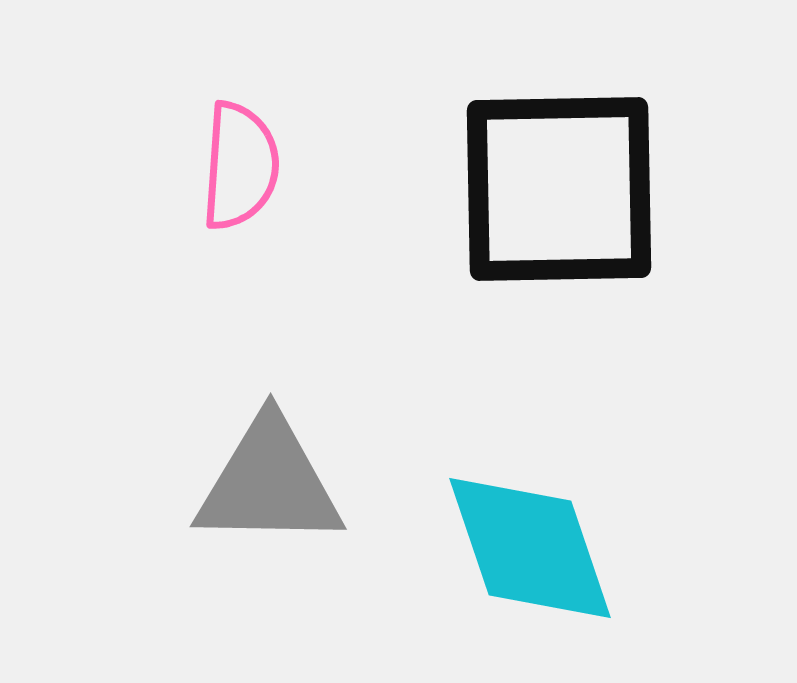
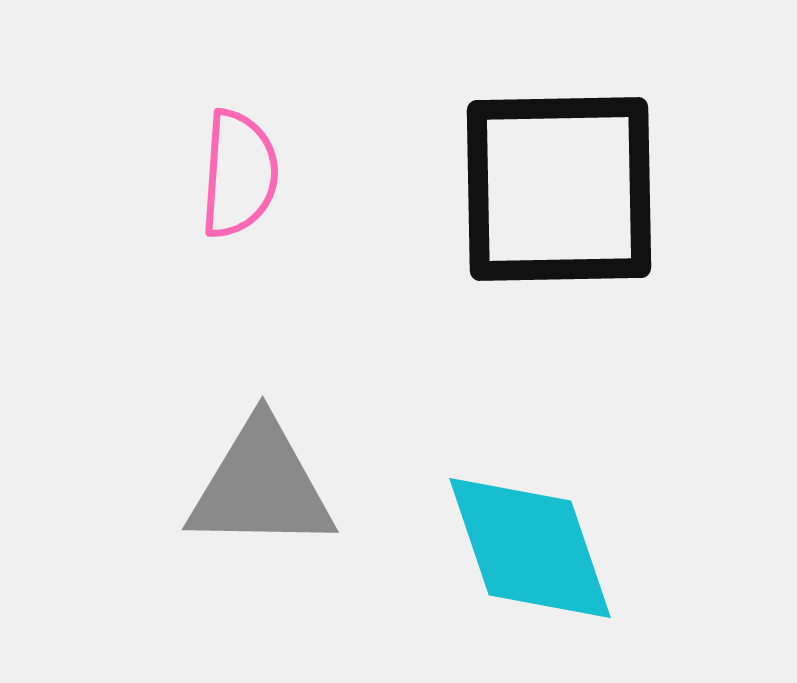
pink semicircle: moved 1 px left, 8 px down
gray triangle: moved 8 px left, 3 px down
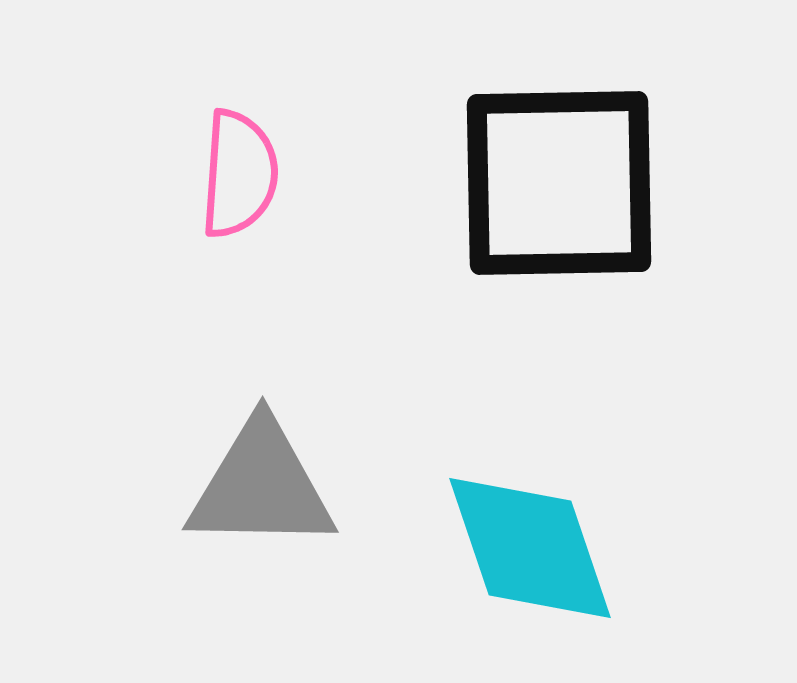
black square: moved 6 px up
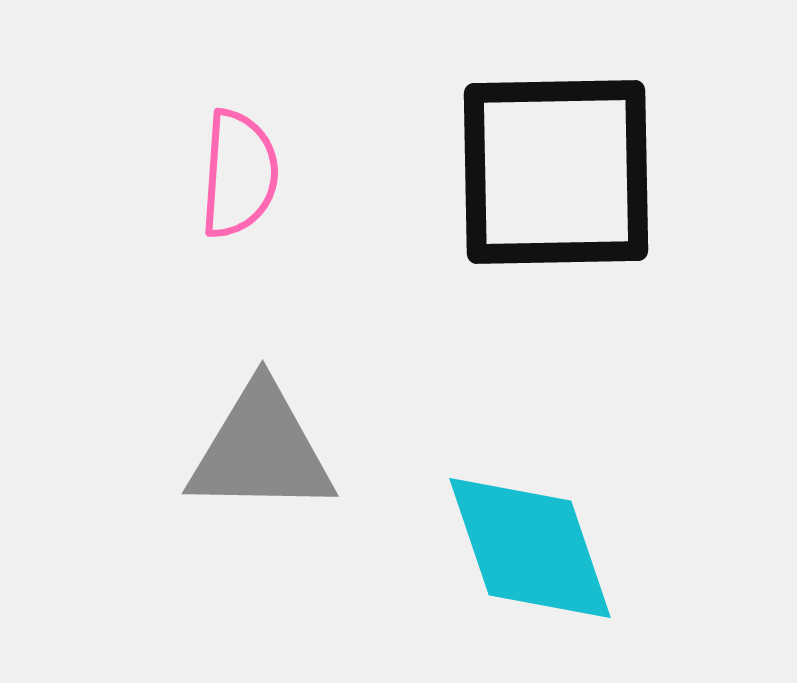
black square: moved 3 px left, 11 px up
gray triangle: moved 36 px up
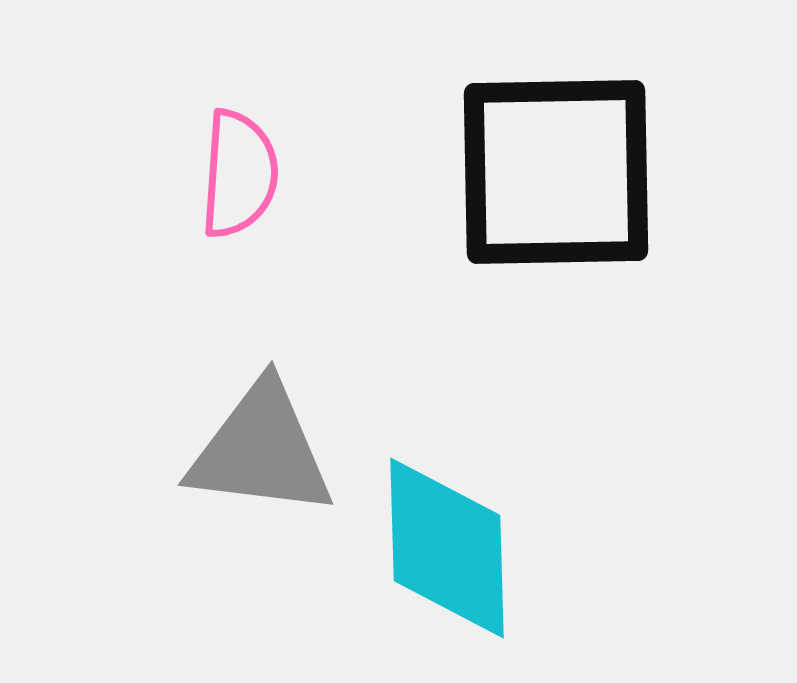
gray triangle: rotated 6 degrees clockwise
cyan diamond: moved 83 px left; rotated 17 degrees clockwise
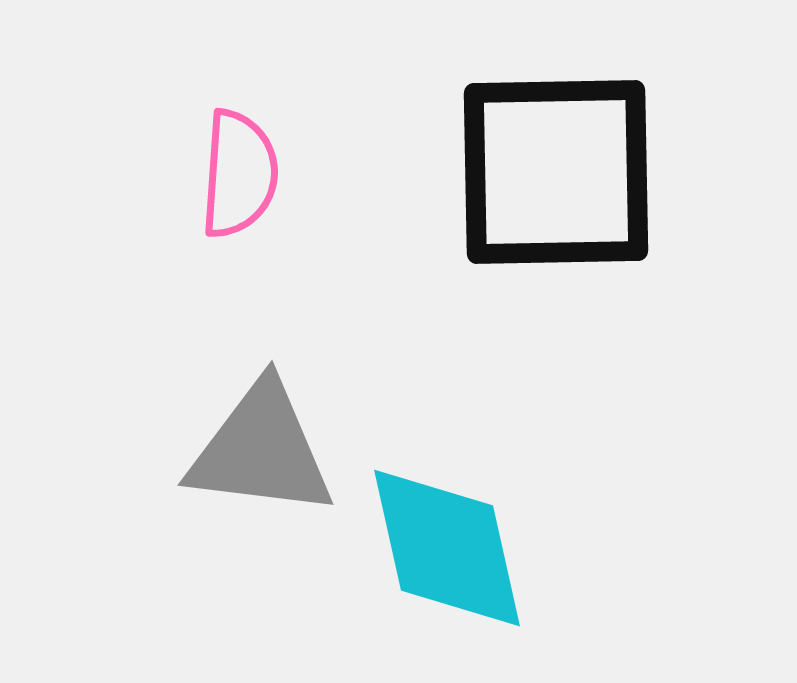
cyan diamond: rotated 11 degrees counterclockwise
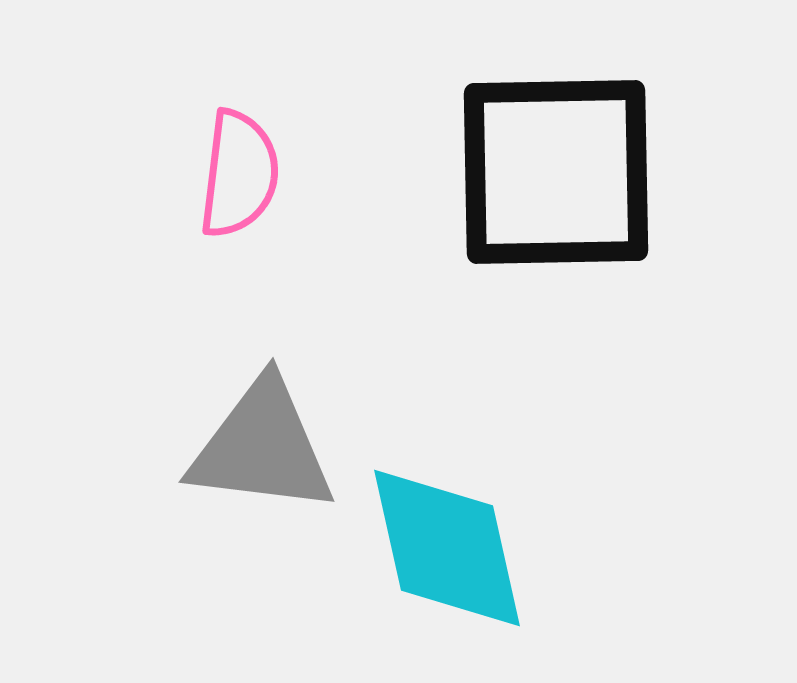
pink semicircle: rotated 3 degrees clockwise
gray triangle: moved 1 px right, 3 px up
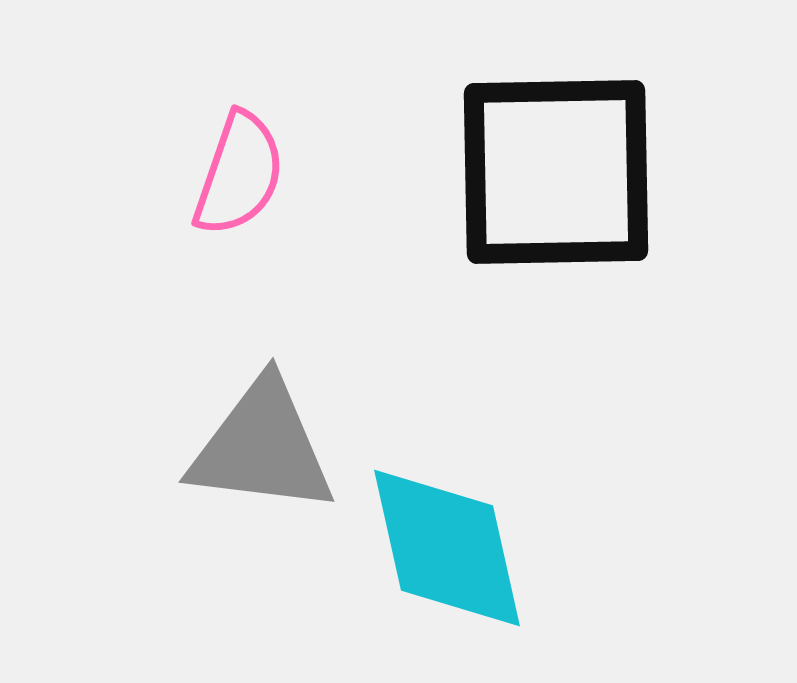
pink semicircle: rotated 12 degrees clockwise
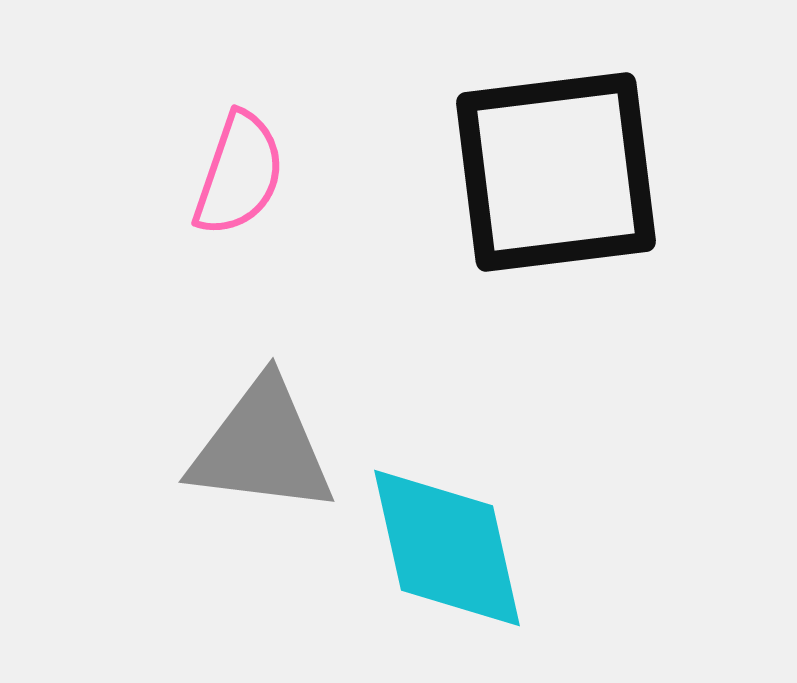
black square: rotated 6 degrees counterclockwise
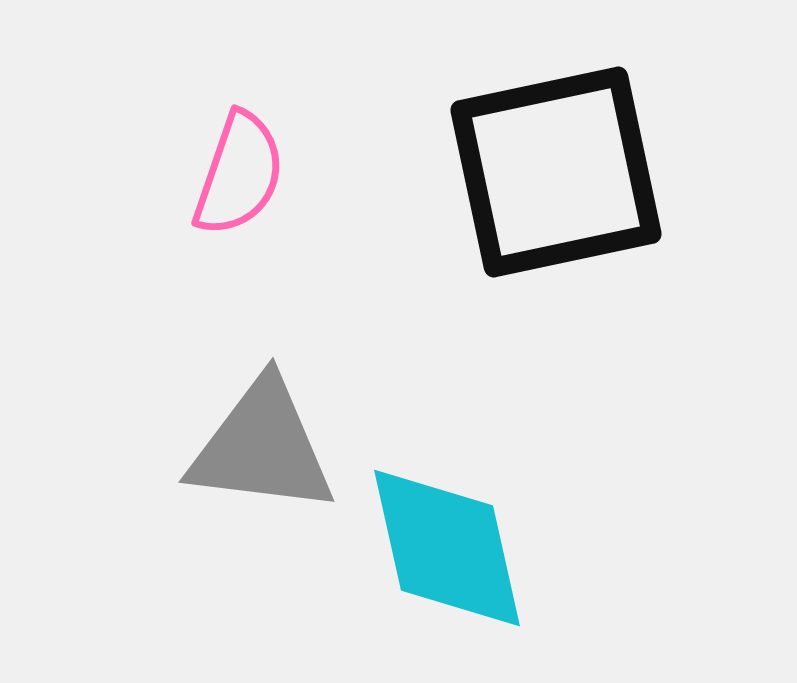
black square: rotated 5 degrees counterclockwise
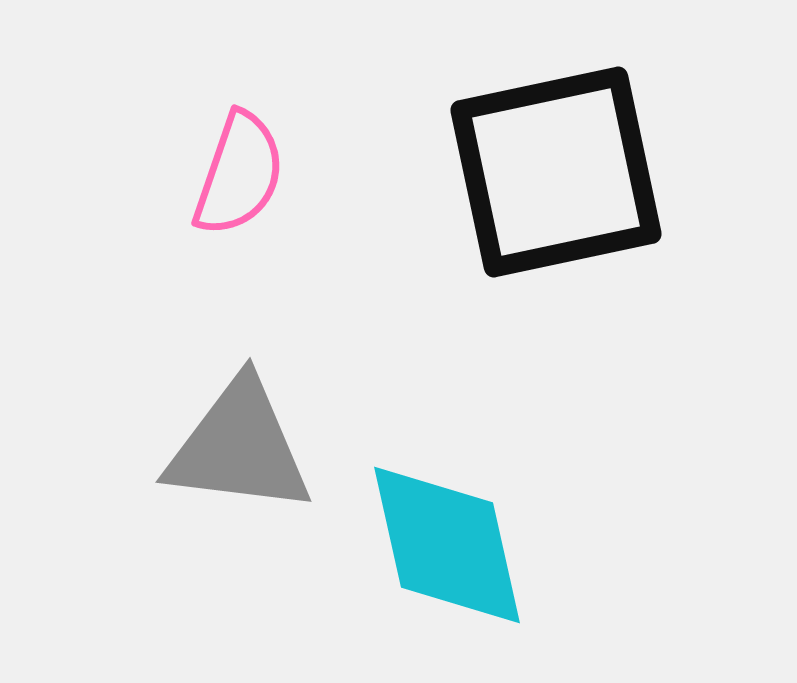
gray triangle: moved 23 px left
cyan diamond: moved 3 px up
